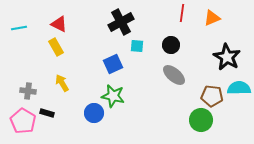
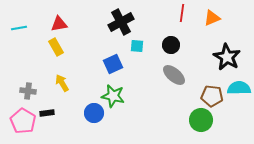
red triangle: rotated 36 degrees counterclockwise
black rectangle: rotated 24 degrees counterclockwise
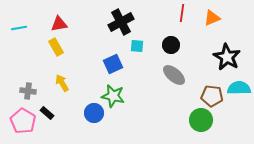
black rectangle: rotated 48 degrees clockwise
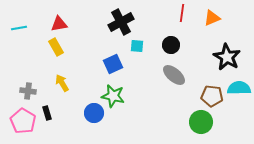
black rectangle: rotated 32 degrees clockwise
green circle: moved 2 px down
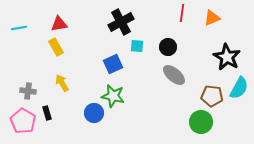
black circle: moved 3 px left, 2 px down
cyan semicircle: rotated 120 degrees clockwise
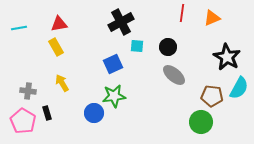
green star: moved 1 px right; rotated 20 degrees counterclockwise
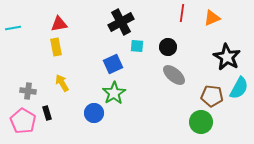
cyan line: moved 6 px left
yellow rectangle: rotated 18 degrees clockwise
green star: moved 3 px up; rotated 25 degrees counterclockwise
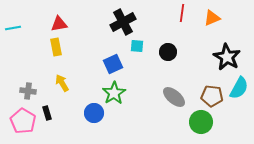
black cross: moved 2 px right
black circle: moved 5 px down
gray ellipse: moved 22 px down
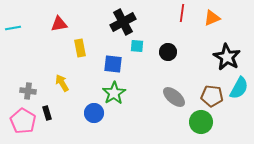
yellow rectangle: moved 24 px right, 1 px down
blue square: rotated 30 degrees clockwise
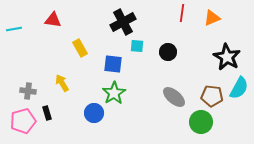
red triangle: moved 6 px left, 4 px up; rotated 18 degrees clockwise
cyan line: moved 1 px right, 1 px down
yellow rectangle: rotated 18 degrees counterclockwise
pink pentagon: rotated 25 degrees clockwise
